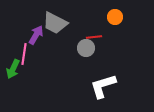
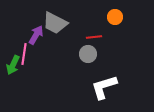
gray circle: moved 2 px right, 6 px down
green arrow: moved 4 px up
white L-shape: moved 1 px right, 1 px down
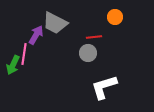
gray circle: moved 1 px up
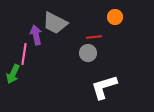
purple arrow: rotated 42 degrees counterclockwise
green arrow: moved 9 px down
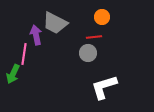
orange circle: moved 13 px left
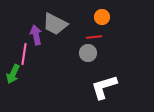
gray trapezoid: moved 1 px down
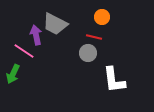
red line: rotated 21 degrees clockwise
pink line: moved 3 px up; rotated 65 degrees counterclockwise
white L-shape: moved 10 px right, 7 px up; rotated 80 degrees counterclockwise
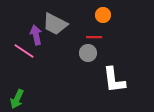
orange circle: moved 1 px right, 2 px up
red line: rotated 14 degrees counterclockwise
green arrow: moved 4 px right, 25 px down
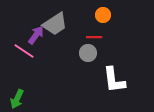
gray trapezoid: rotated 60 degrees counterclockwise
purple arrow: rotated 48 degrees clockwise
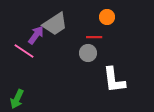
orange circle: moved 4 px right, 2 px down
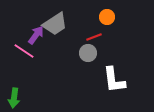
red line: rotated 21 degrees counterclockwise
green arrow: moved 3 px left, 1 px up; rotated 18 degrees counterclockwise
